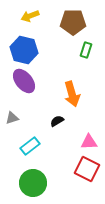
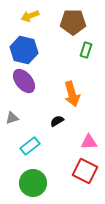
red square: moved 2 px left, 2 px down
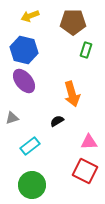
green circle: moved 1 px left, 2 px down
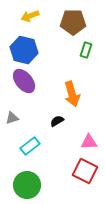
green circle: moved 5 px left
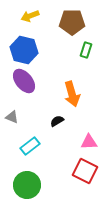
brown pentagon: moved 1 px left
gray triangle: moved 1 px up; rotated 40 degrees clockwise
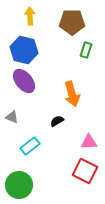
yellow arrow: rotated 108 degrees clockwise
green circle: moved 8 px left
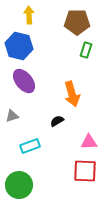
yellow arrow: moved 1 px left, 1 px up
brown pentagon: moved 5 px right
blue hexagon: moved 5 px left, 4 px up
gray triangle: moved 1 px up; rotated 40 degrees counterclockwise
cyan rectangle: rotated 18 degrees clockwise
red square: rotated 25 degrees counterclockwise
